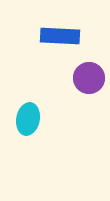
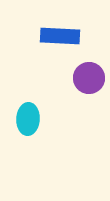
cyan ellipse: rotated 8 degrees counterclockwise
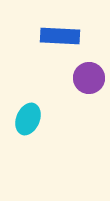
cyan ellipse: rotated 20 degrees clockwise
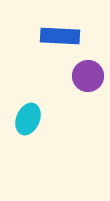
purple circle: moved 1 px left, 2 px up
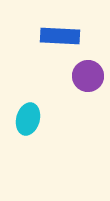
cyan ellipse: rotated 8 degrees counterclockwise
